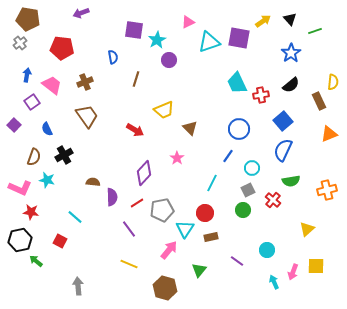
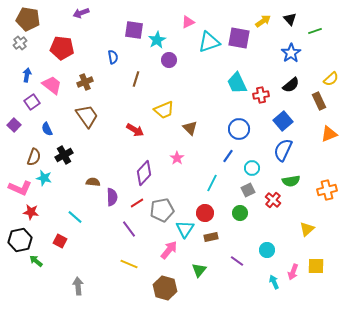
yellow semicircle at (333, 82): moved 2 px left, 3 px up; rotated 42 degrees clockwise
cyan star at (47, 180): moved 3 px left, 2 px up
green circle at (243, 210): moved 3 px left, 3 px down
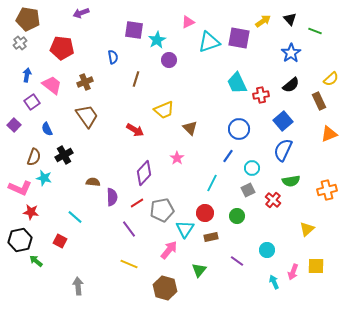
green line at (315, 31): rotated 40 degrees clockwise
green circle at (240, 213): moved 3 px left, 3 px down
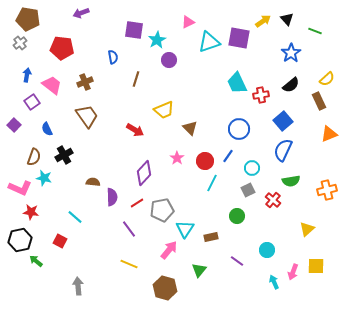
black triangle at (290, 19): moved 3 px left
yellow semicircle at (331, 79): moved 4 px left
red circle at (205, 213): moved 52 px up
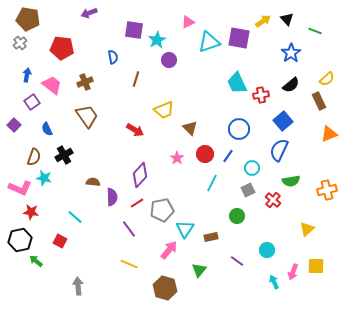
purple arrow at (81, 13): moved 8 px right
blue semicircle at (283, 150): moved 4 px left
red circle at (205, 161): moved 7 px up
purple diamond at (144, 173): moved 4 px left, 2 px down
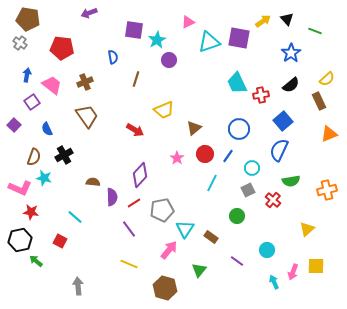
gray cross at (20, 43): rotated 16 degrees counterclockwise
brown triangle at (190, 128): moved 4 px right; rotated 35 degrees clockwise
red line at (137, 203): moved 3 px left
brown rectangle at (211, 237): rotated 48 degrees clockwise
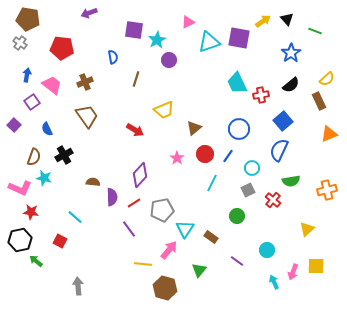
yellow line at (129, 264): moved 14 px right; rotated 18 degrees counterclockwise
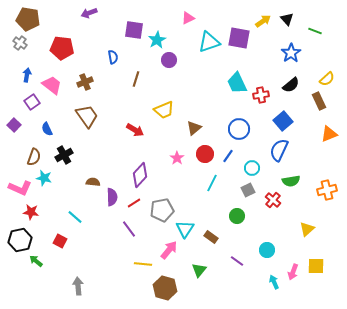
pink triangle at (188, 22): moved 4 px up
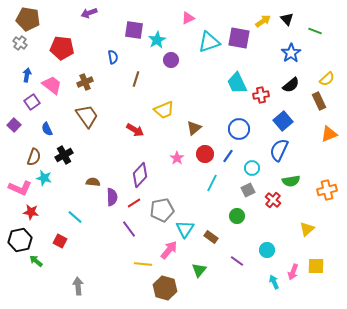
purple circle at (169, 60): moved 2 px right
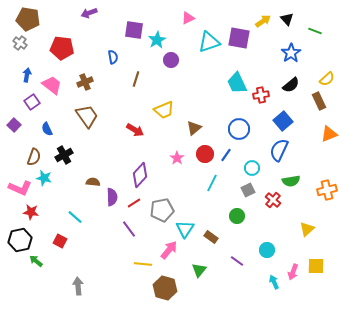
blue line at (228, 156): moved 2 px left, 1 px up
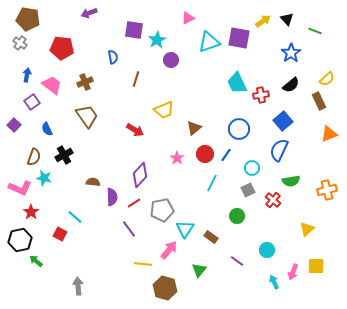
red star at (31, 212): rotated 28 degrees clockwise
red square at (60, 241): moved 7 px up
